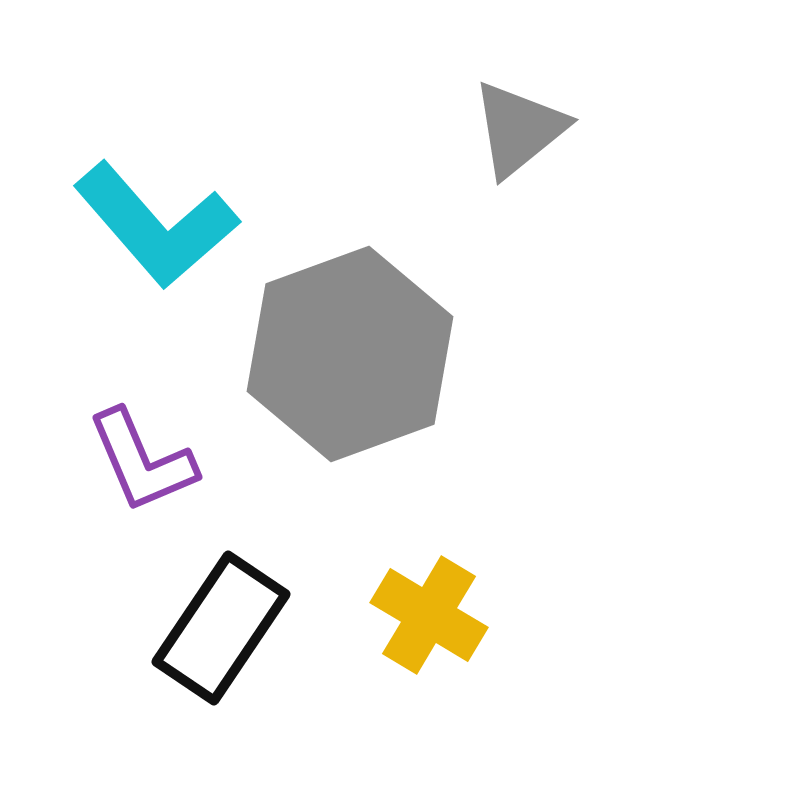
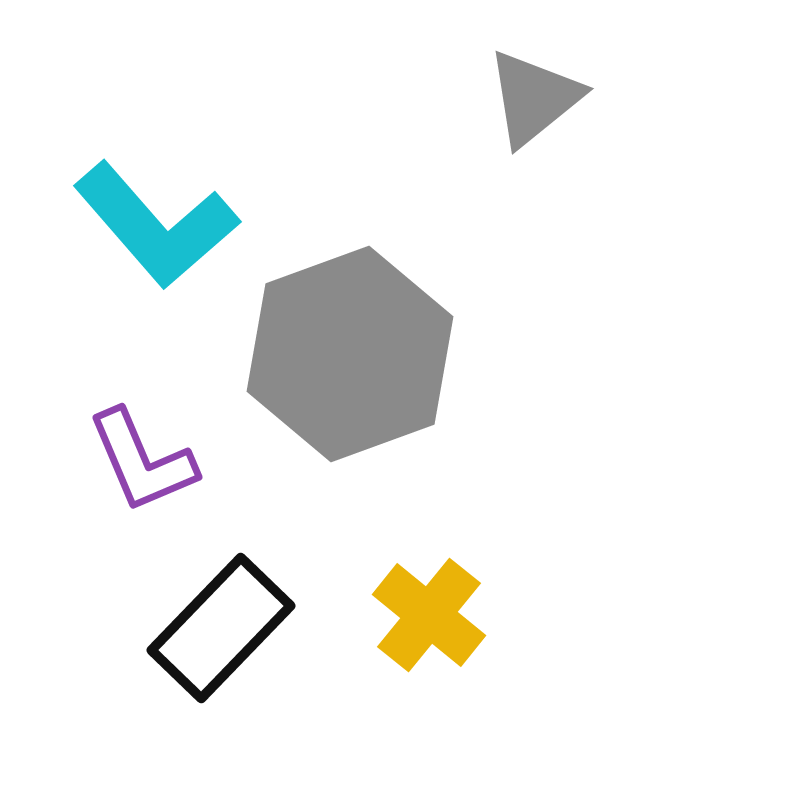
gray triangle: moved 15 px right, 31 px up
yellow cross: rotated 8 degrees clockwise
black rectangle: rotated 10 degrees clockwise
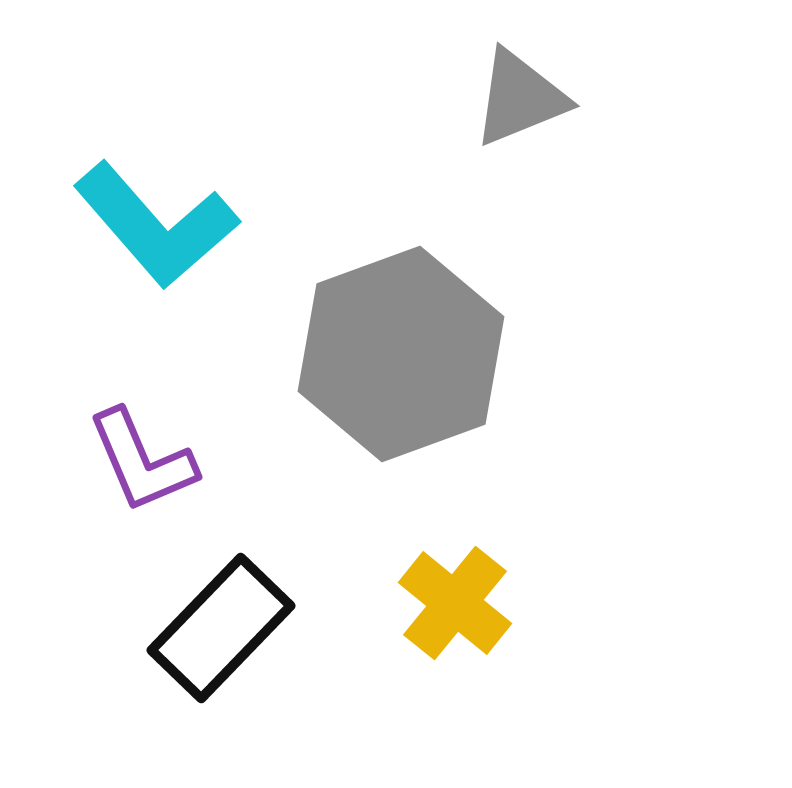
gray triangle: moved 14 px left; rotated 17 degrees clockwise
gray hexagon: moved 51 px right
yellow cross: moved 26 px right, 12 px up
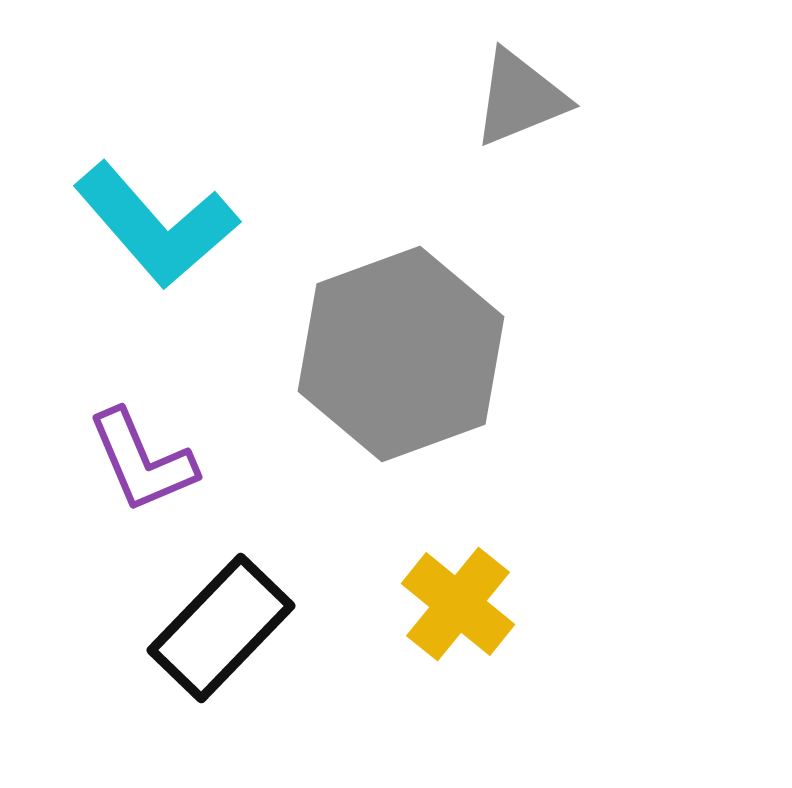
yellow cross: moved 3 px right, 1 px down
